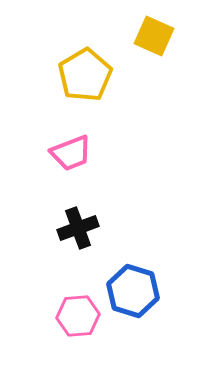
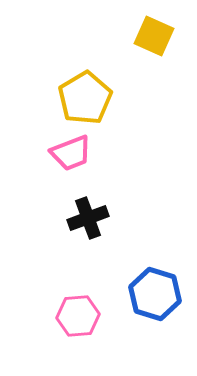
yellow pentagon: moved 23 px down
black cross: moved 10 px right, 10 px up
blue hexagon: moved 22 px right, 3 px down
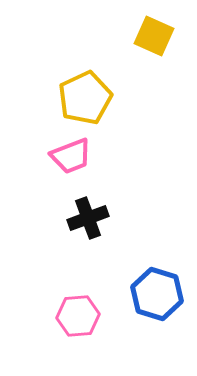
yellow pentagon: rotated 6 degrees clockwise
pink trapezoid: moved 3 px down
blue hexagon: moved 2 px right
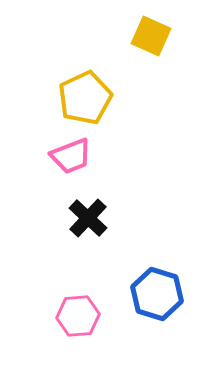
yellow square: moved 3 px left
black cross: rotated 27 degrees counterclockwise
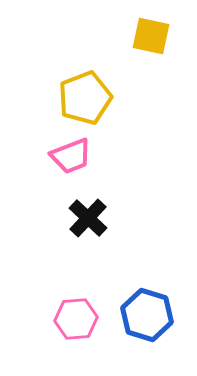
yellow square: rotated 12 degrees counterclockwise
yellow pentagon: rotated 4 degrees clockwise
blue hexagon: moved 10 px left, 21 px down
pink hexagon: moved 2 px left, 3 px down
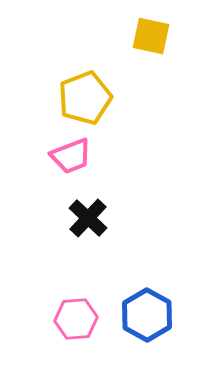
blue hexagon: rotated 12 degrees clockwise
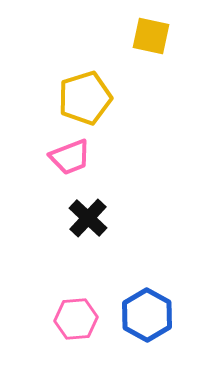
yellow pentagon: rotated 4 degrees clockwise
pink trapezoid: moved 1 px left, 1 px down
